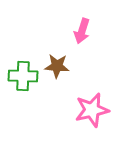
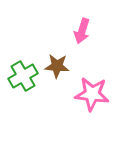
green cross: rotated 32 degrees counterclockwise
pink star: moved 16 px up; rotated 20 degrees clockwise
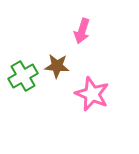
pink star: rotated 16 degrees clockwise
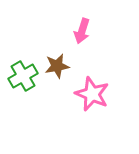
brown star: rotated 15 degrees counterclockwise
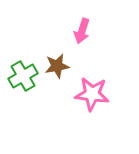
pink star: rotated 16 degrees counterclockwise
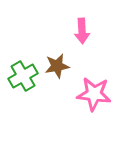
pink arrow: rotated 20 degrees counterclockwise
pink star: moved 2 px right
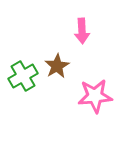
brown star: rotated 20 degrees counterclockwise
pink star: moved 1 px right, 2 px down; rotated 12 degrees counterclockwise
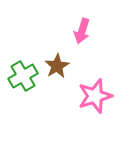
pink arrow: rotated 20 degrees clockwise
pink star: rotated 12 degrees counterclockwise
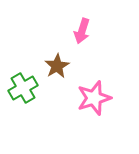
green cross: moved 12 px down
pink star: moved 1 px left, 2 px down
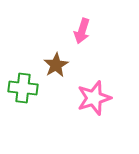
brown star: moved 1 px left, 1 px up
green cross: rotated 36 degrees clockwise
